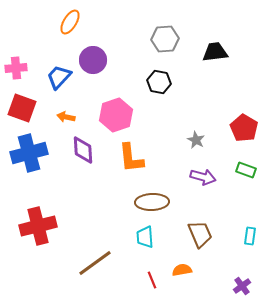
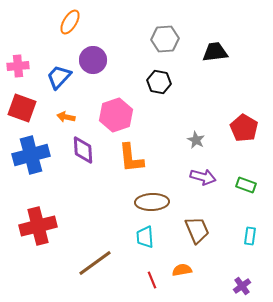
pink cross: moved 2 px right, 2 px up
blue cross: moved 2 px right, 2 px down
green rectangle: moved 15 px down
brown trapezoid: moved 3 px left, 4 px up
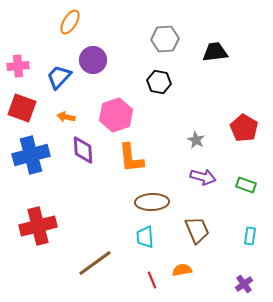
purple cross: moved 2 px right, 2 px up
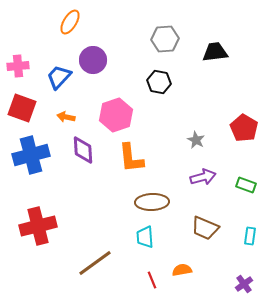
purple arrow: rotated 30 degrees counterclockwise
brown trapezoid: moved 8 px right, 2 px up; rotated 136 degrees clockwise
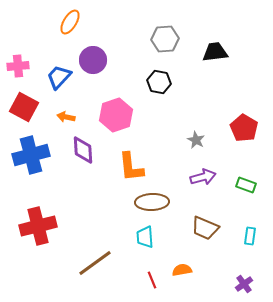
red square: moved 2 px right, 1 px up; rotated 8 degrees clockwise
orange L-shape: moved 9 px down
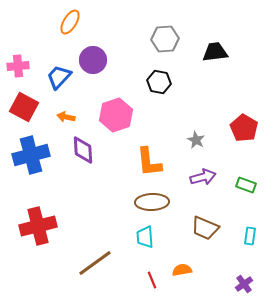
orange L-shape: moved 18 px right, 5 px up
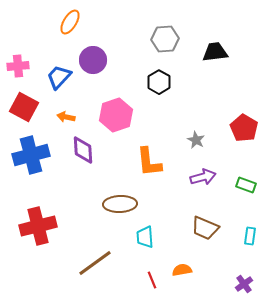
black hexagon: rotated 20 degrees clockwise
brown ellipse: moved 32 px left, 2 px down
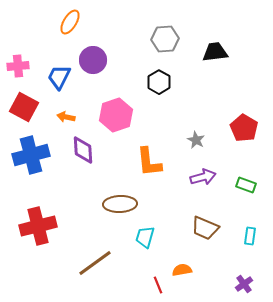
blue trapezoid: rotated 16 degrees counterclockwise
cyan trapezoid: rotated 20 degrees clockwise
red line: moved 6 px right, 5 px down
